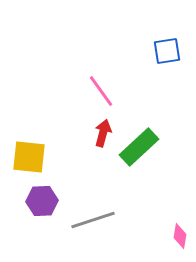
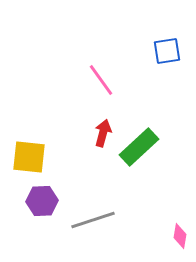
pink line: moved 11 px up
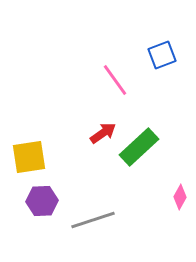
blue square: moved 5 px left, 4 px down; rotated 12 degrees counterclockwise
pink line: moved 14 px right
red arrow: rotated 40 degrees clockwise
yellow square: rotated 15 degrees counterclockwise
pink diamond: moved 39 px up; rotated 20 degrees clockwise
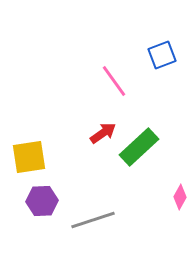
pink line: moved 1 px left, 1 px down
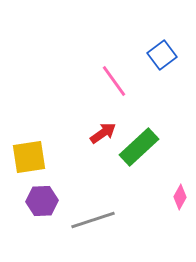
blue square: rotated 16 degrees counterclockwise
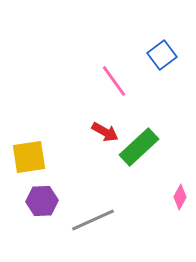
red arrow: moved 2 px right, 1 px up; rotated 64 degrees clockwise
gray line: rotated 6 degrees counterclockwise
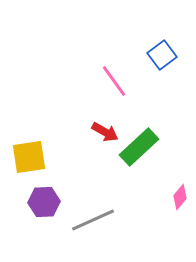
pink diamond: rotated 10 degrees clockwise
purple hexagon: moved 2 px right, 1 px down
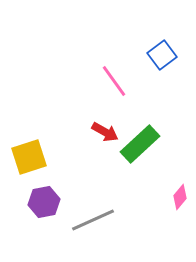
green rectangle: moved 1 px right, 3 px up
yellow square: rotated 9 degrees counterclockwise
purple hexagon: rotated 8 degrees counterclockwise
